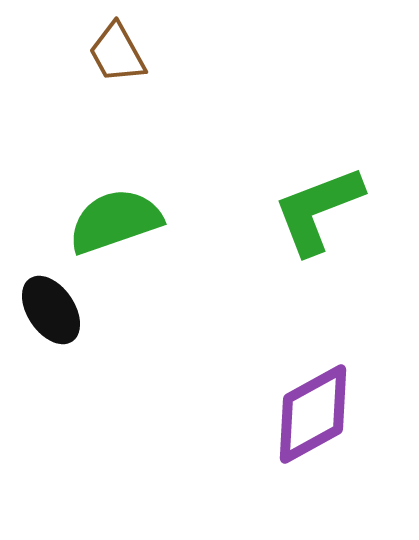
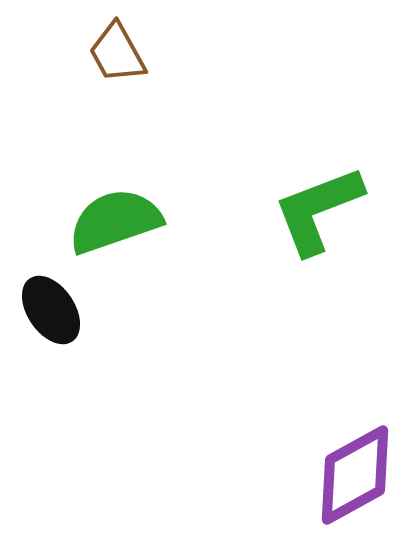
purple diamond: moved 42 px right, 61 px down
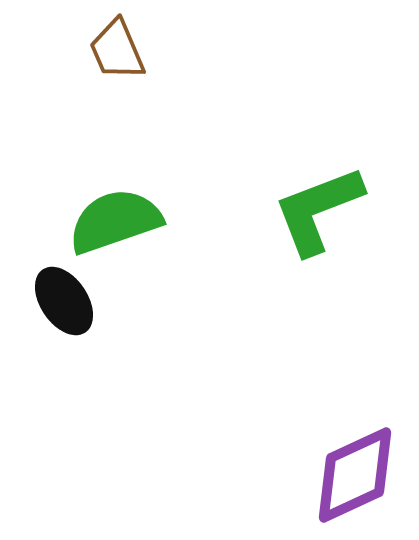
brown trapezoid: moved 3 px up; rotated 6 degrees clockwise
black ellipse: moved 13 px right, 9 px up
purple diamond: rotated 4 degrees clockwise
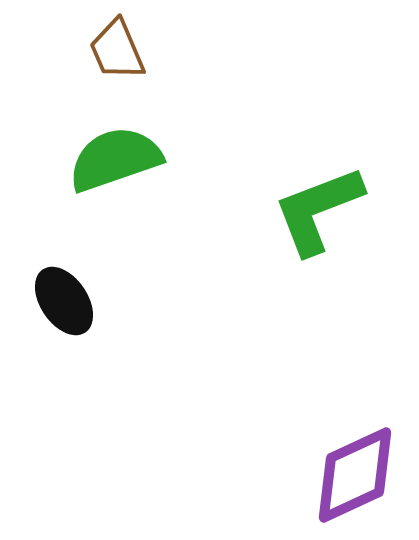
green semicircle: moved 62 px up
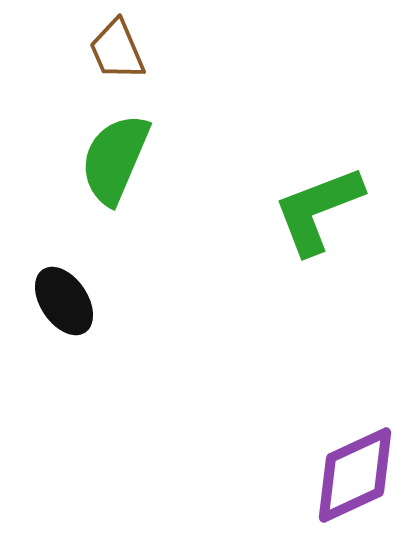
green semicircle: rotated 48 degrees counterclockwise
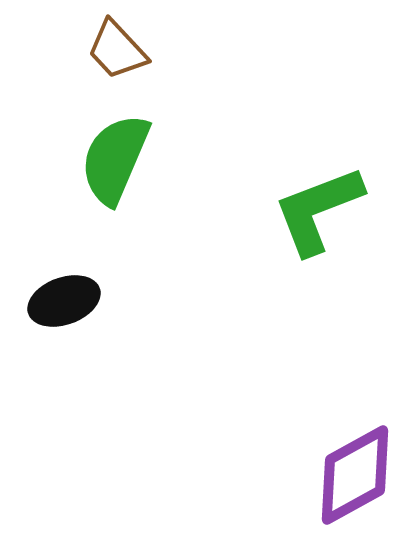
brown trapezoid: rotated 20 degrees counterclockwise
black ellipse: rotated 76 degrees counterclockwise
purple diamond: rotated 4 degrees counterclockwise
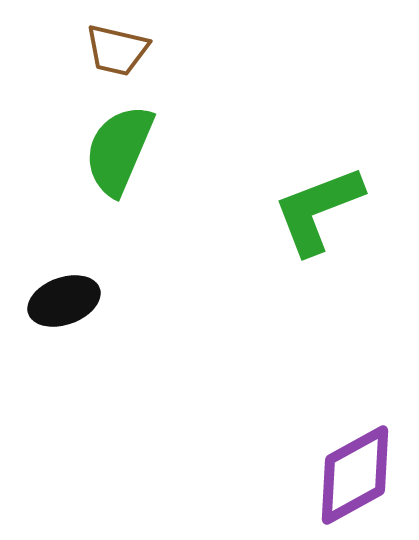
brown trapezoid: rotated 34 degrees counterclockwise
green semicircle: moved 4 px right, 9 px up
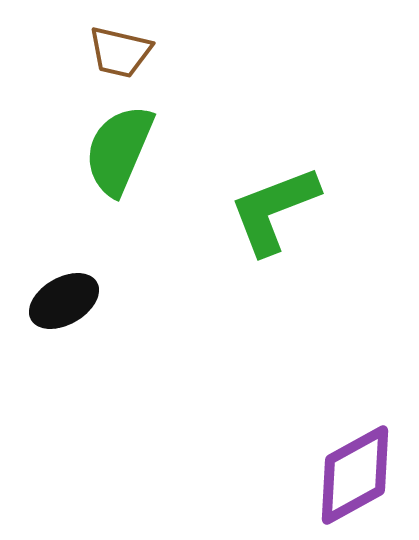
brown trapezoid: moved 3 px right, 2 px down
green L-shape: moved 44 px left
black ellipse: rotated 10 degrees counterclockwise
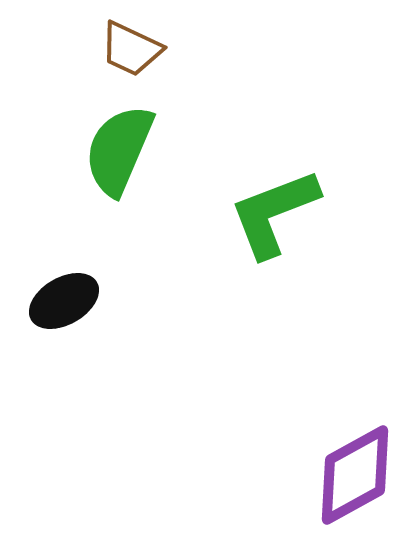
brown trapezoid: moved 11 px right, 3 px up; rotated 12 degrees clockwise
green L-shape: moved 3 px down
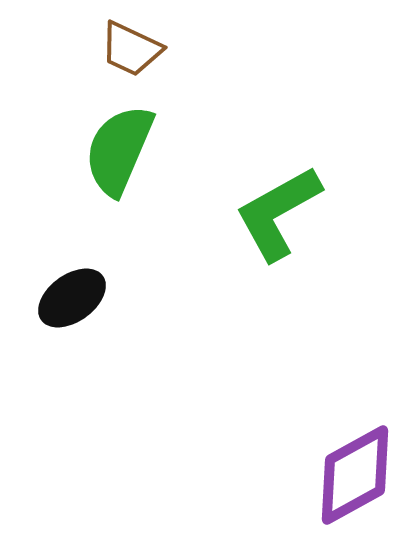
green L-shape: moved 4 px right; rotated 8 degrees counterclockwise
black ellipse: moved 8 px right, 3 px up; rotated 6 degrees counterclockwise
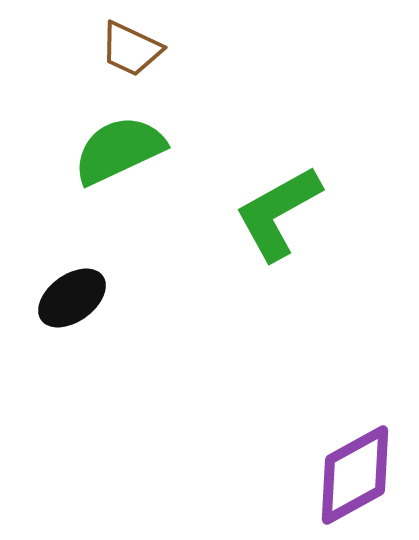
green semicircle: rotated 42 degrees clockwise
